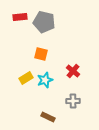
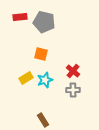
gray cross: moved 11 px up
brown rectangle: moved 5 px left, 3 px down; rotated 32 degrees clockwise
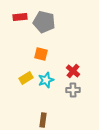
cyan star: moved 1 px right
brown rectangle: rotated 40 degrees clockwise
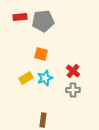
gray pentagon: moved 1 px left, 1 px up; rotated 20 degrees counterclockwise
cyan star: moved 1 px left, 2 px up
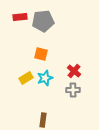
red cross: moved 1 px right
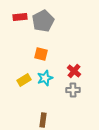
gray pentagon: rotated 20 degrees counterclockwise
yellow rectangle: moved 2 px left, 2 px down
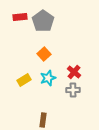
gray pentagon: rotated 10 degrees counterclockwise
orange square: moved 3 px right; rotated 32 degrees clockwise
red cross: moved 1 px down
cyan star: moved 3 px right
